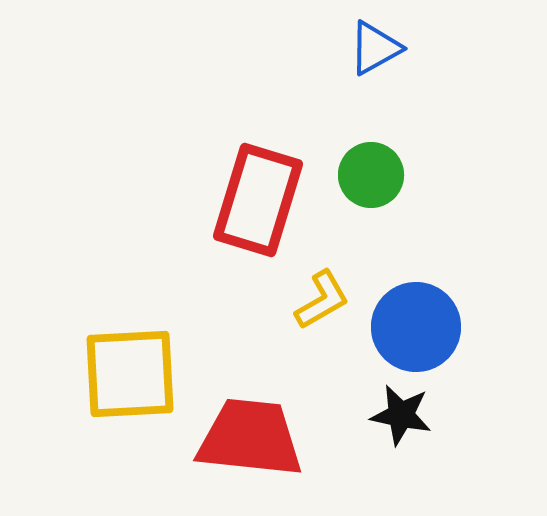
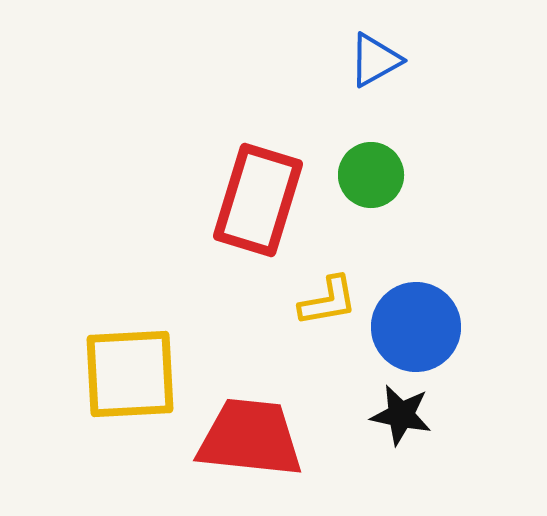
blue triangle: moved 12 px down
yellow L-shape: moved 6 px right, 1 px down; rotated 20 degrees clockwise
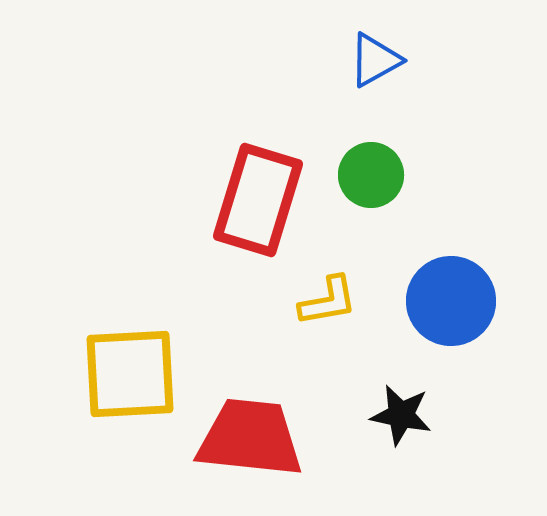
blue circle: moved 35 px right, 26 px up
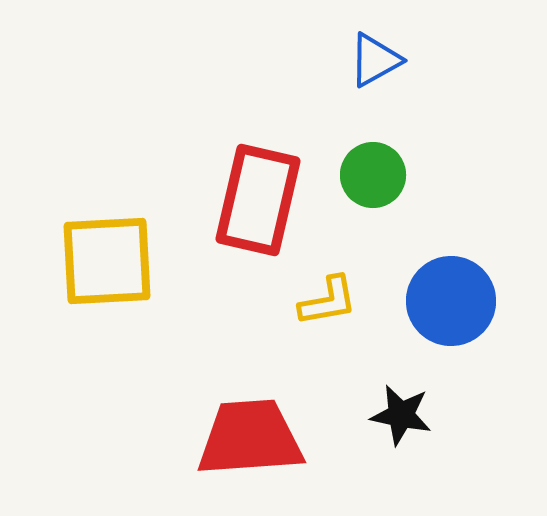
green circle: moved 2 px right
red rectangle: rotated 4 degrees counterclockwise
yellow square: moved 23 px left, 113 px up
red trapezoid: rotated 10 degrees counterclockwise
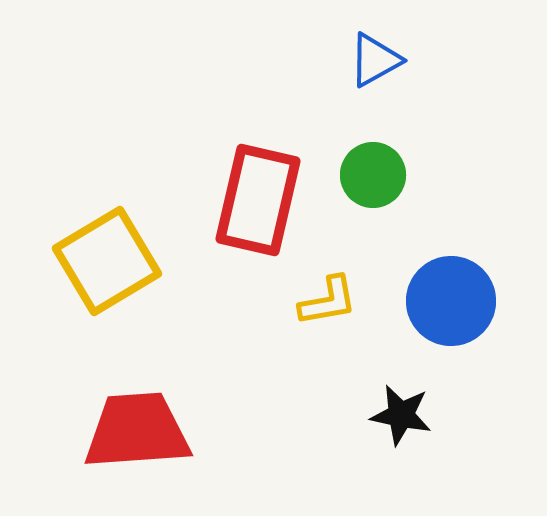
yellow square: rotated 28 degrees counterclockwise
red trapezoid: moved 113 px left, 7 px up
